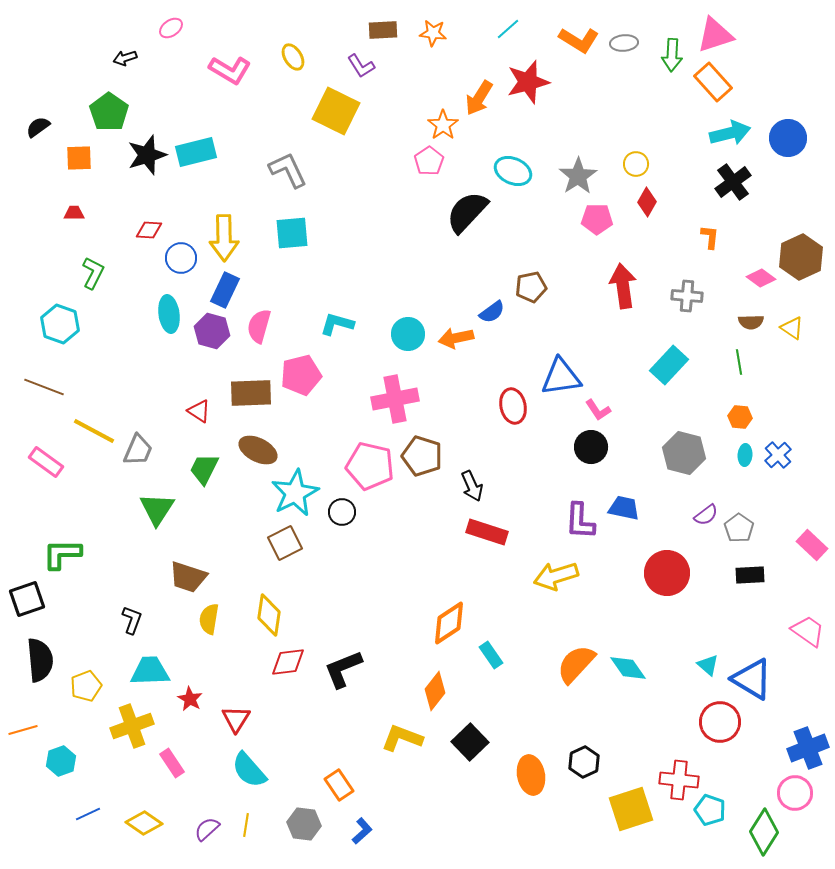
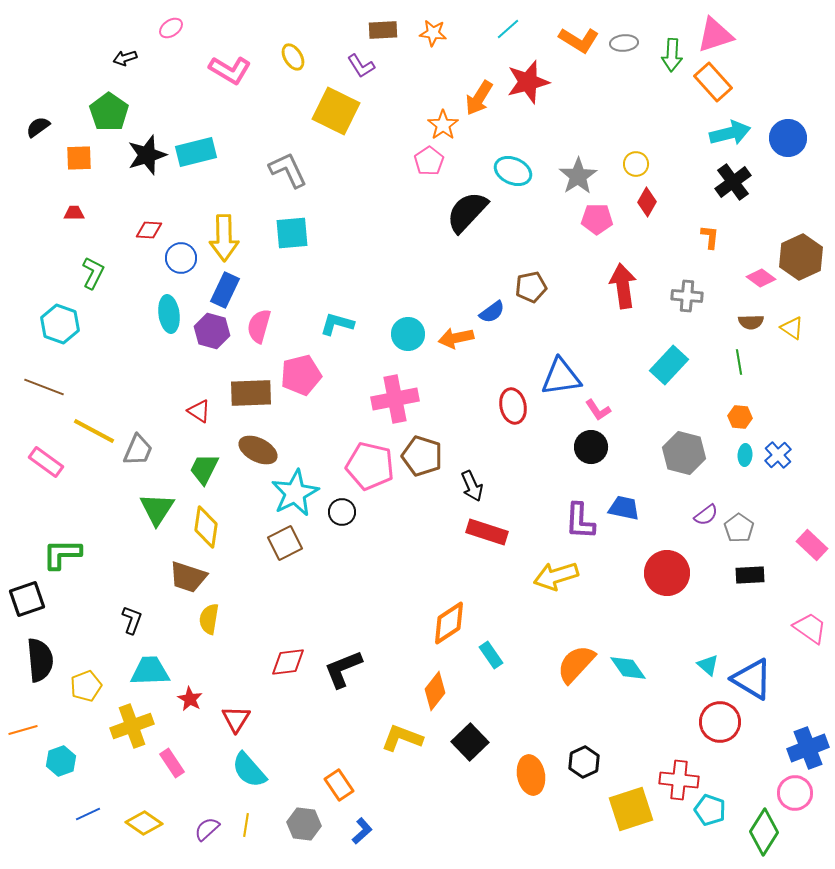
yellow diamond at (269, 615): moved 63 px left, 88 px up
pink trapezoid at (808, 631): moved 2 px right, 3 px up
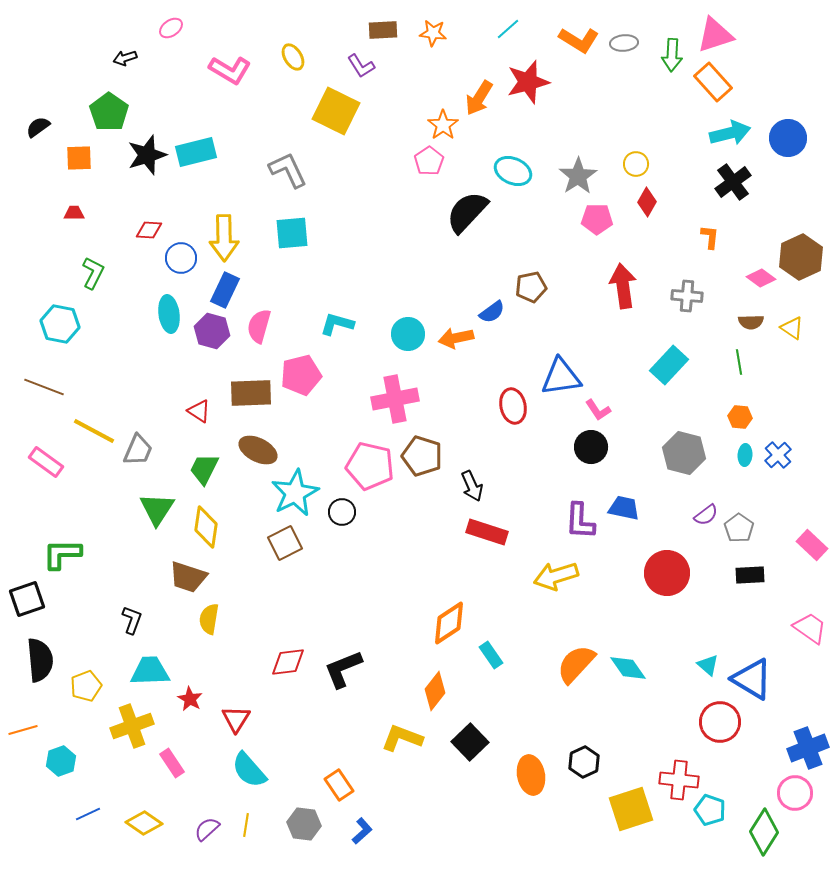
cyan hexagon at (60, 324): rotated 9 degrees counterclockwise
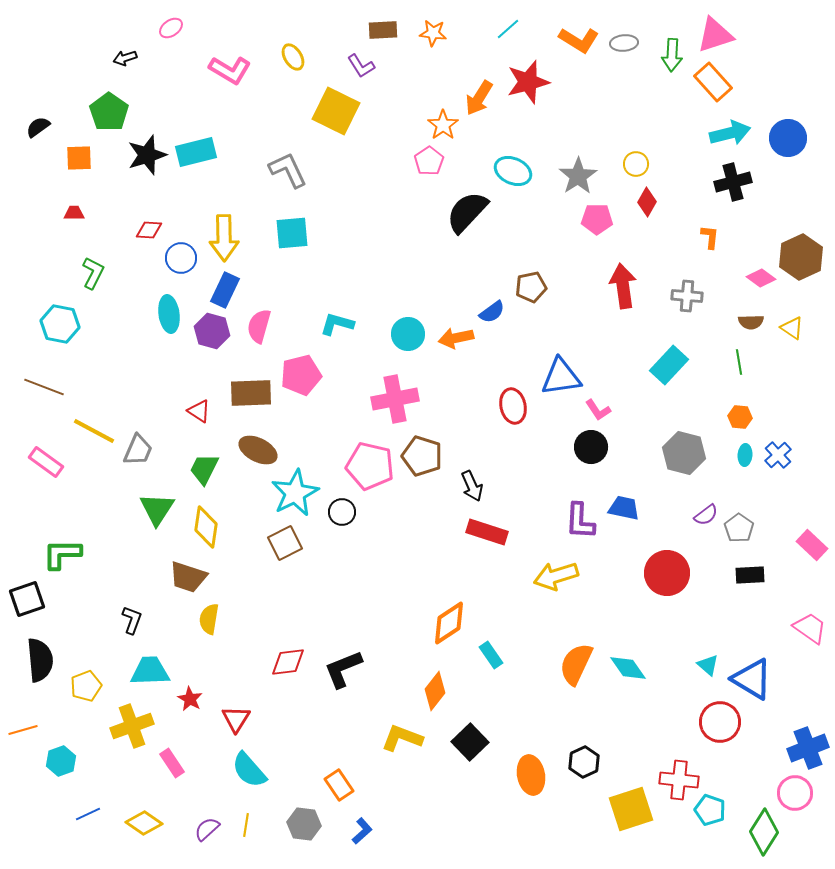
black cross at (733, 182): rotated 21 degrees clockwise
orange semicircle at (576, 664): rotated 18 degrees counterclockwise
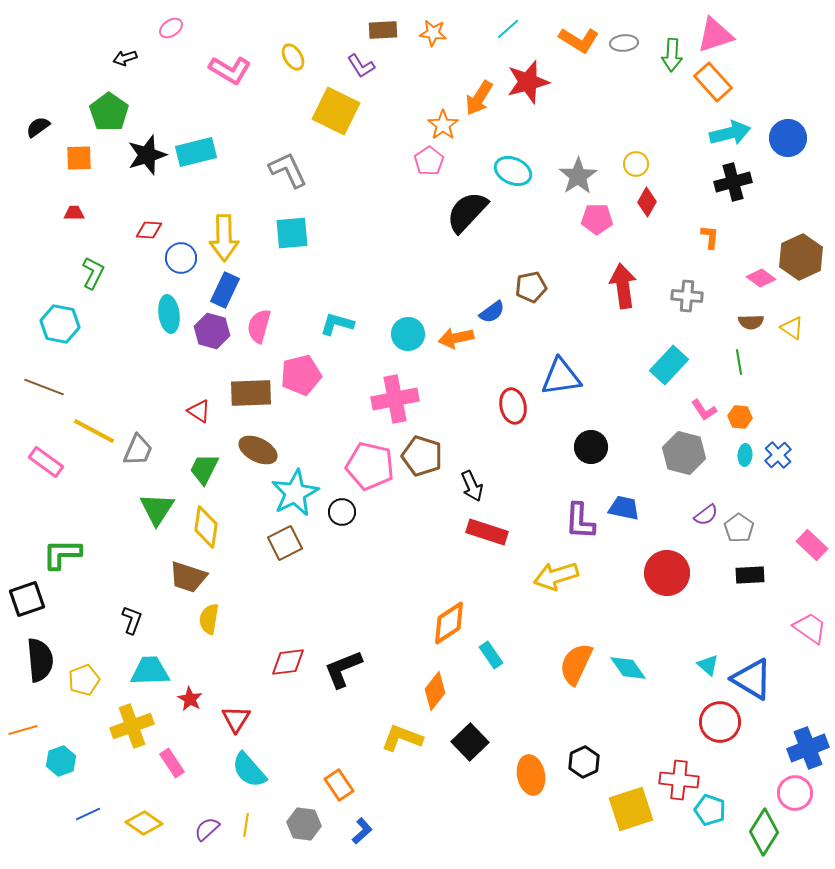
pink L-shape at (598, 410): moved 106 px right
yellow pentagon at (86, 686): moved 2 px left, 6 px up
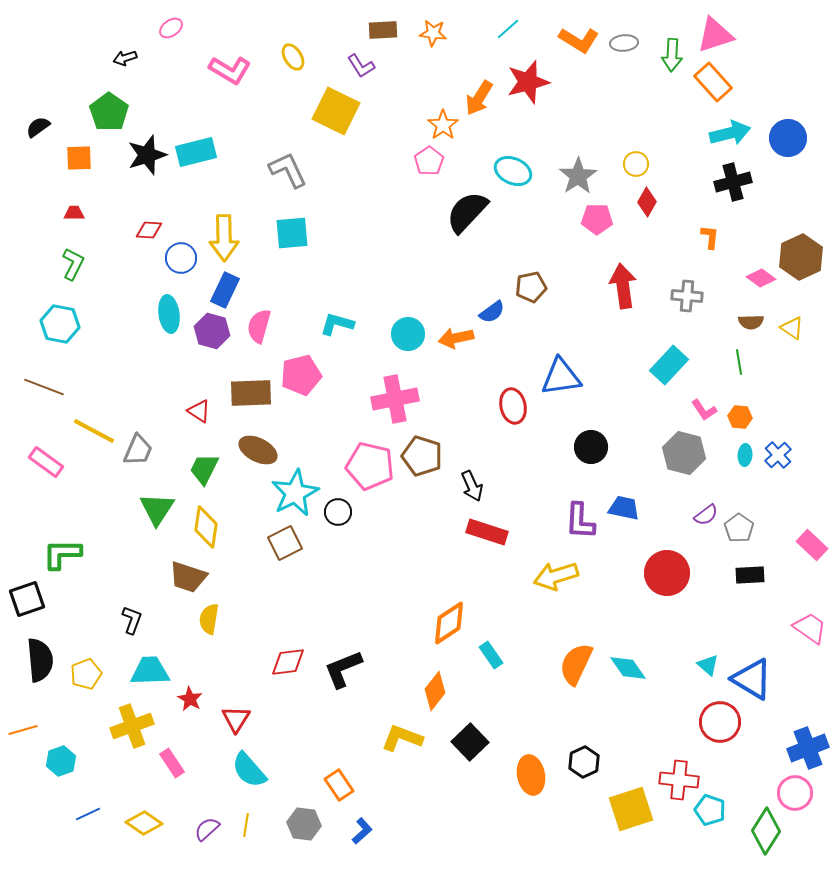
green L-shape at (93, 273): moved 20 px left, 9 px up
black circle at (342, 512): moved 4 px left
yellow pentagon at (84, 680): moved 2 px right, 6 px up
green diamond at (764, 832): moved 2 px right, 1 px up
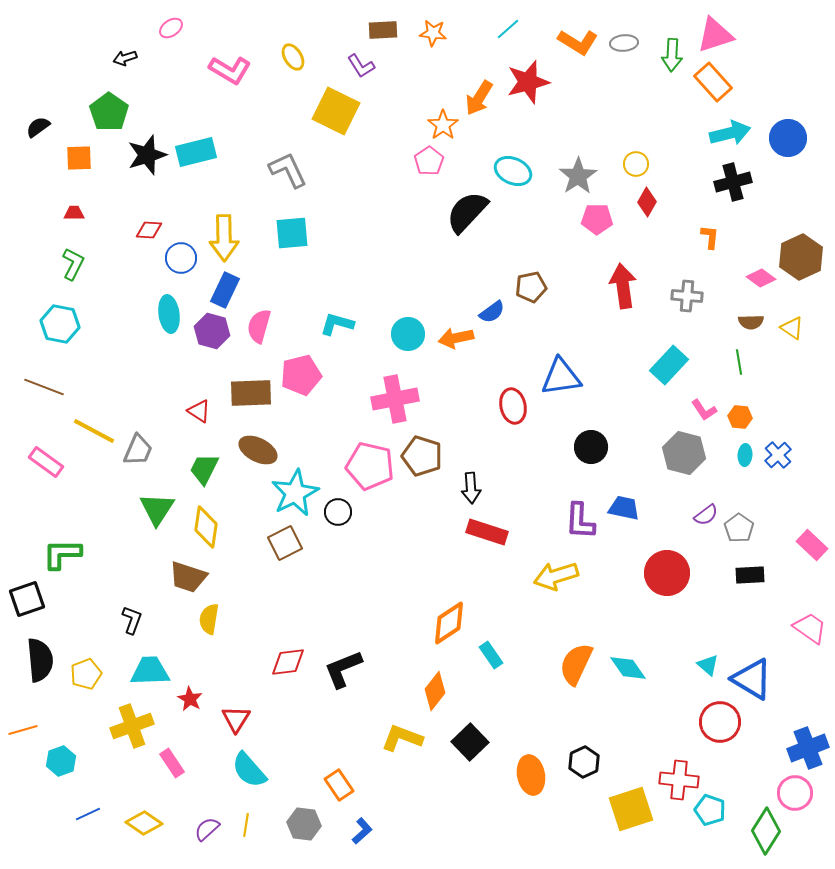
orange L-shape at (579, 40): moved 1 px left, 2 px down
black arrow at (472, 486): moved 1 px left, 2 px down; rotated 20 degrees clockwise
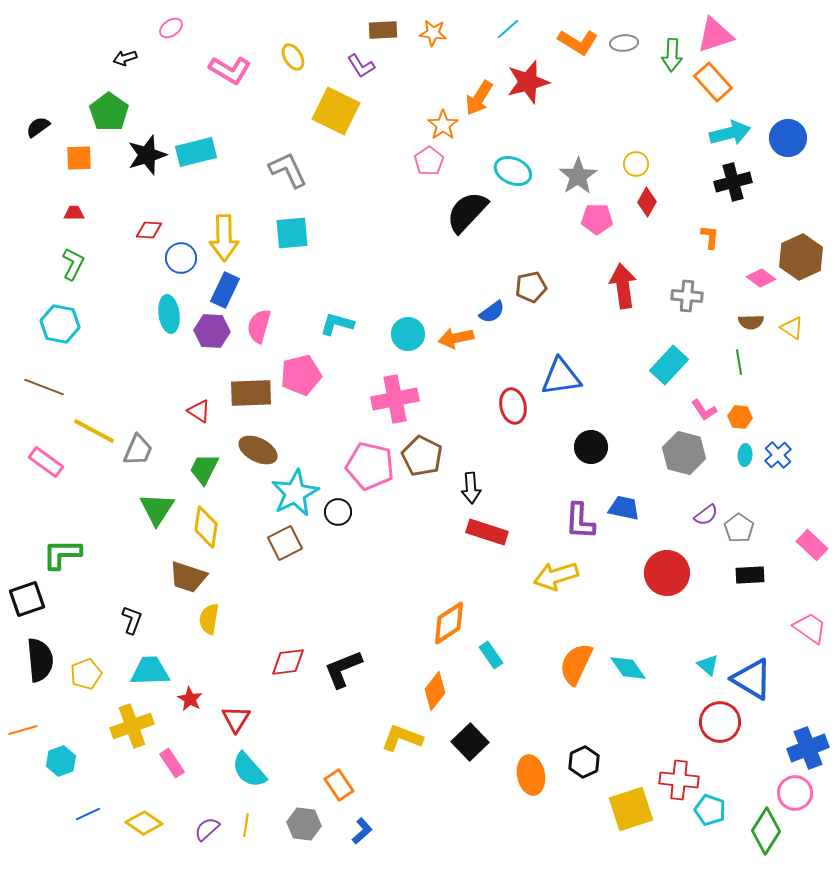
purple hexagon at (212, 331): rotated 12 degrees counterclockwise
brown pentagon at (422, 456): rotated 9 degrees clockwise
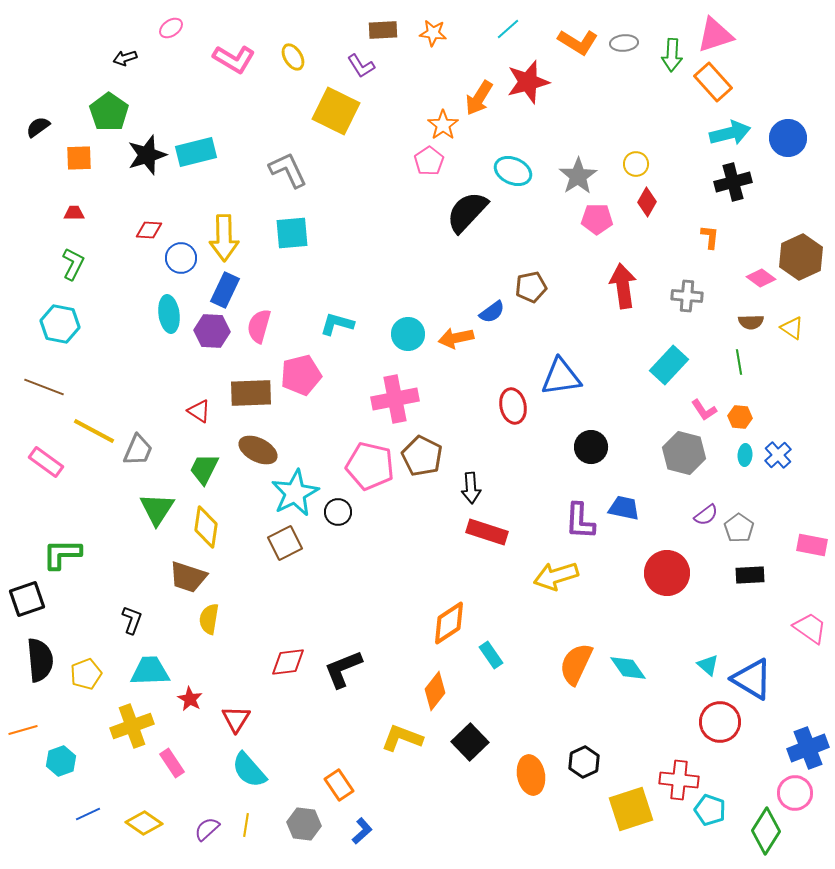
pink L-shape at (230, 70): moved 4 px right, 11 px up
pink rectangle at (812, 545): rotated 32 degrees counterclockwise
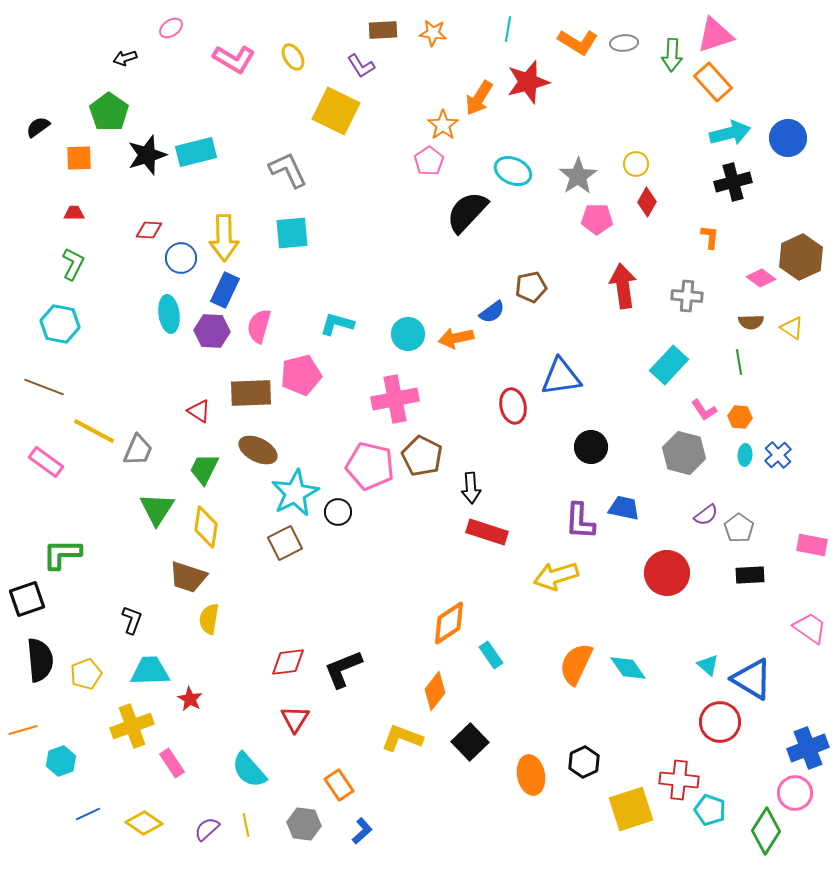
cyan line at (508, 29): rotated 40 degrees counterclockwise
red triangle at (236, 719): moved 59 px right
yellow line at (246, 825): rotated 20 degrees counterclockwise
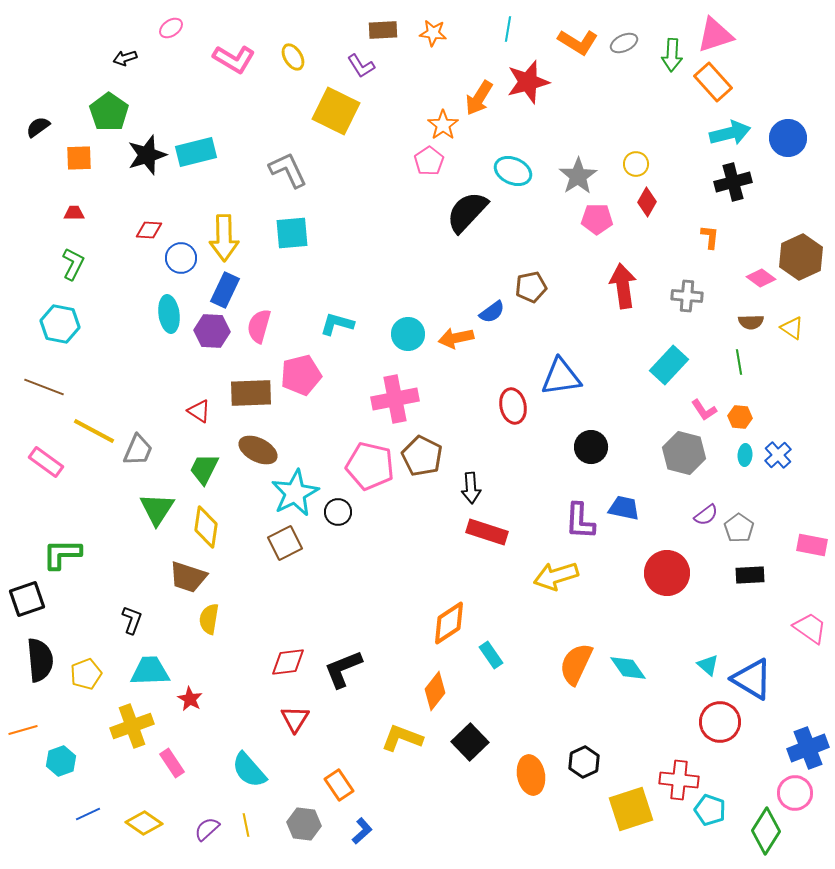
gray ellipse at (624, 43): rotated 20 degrees counterclockwise
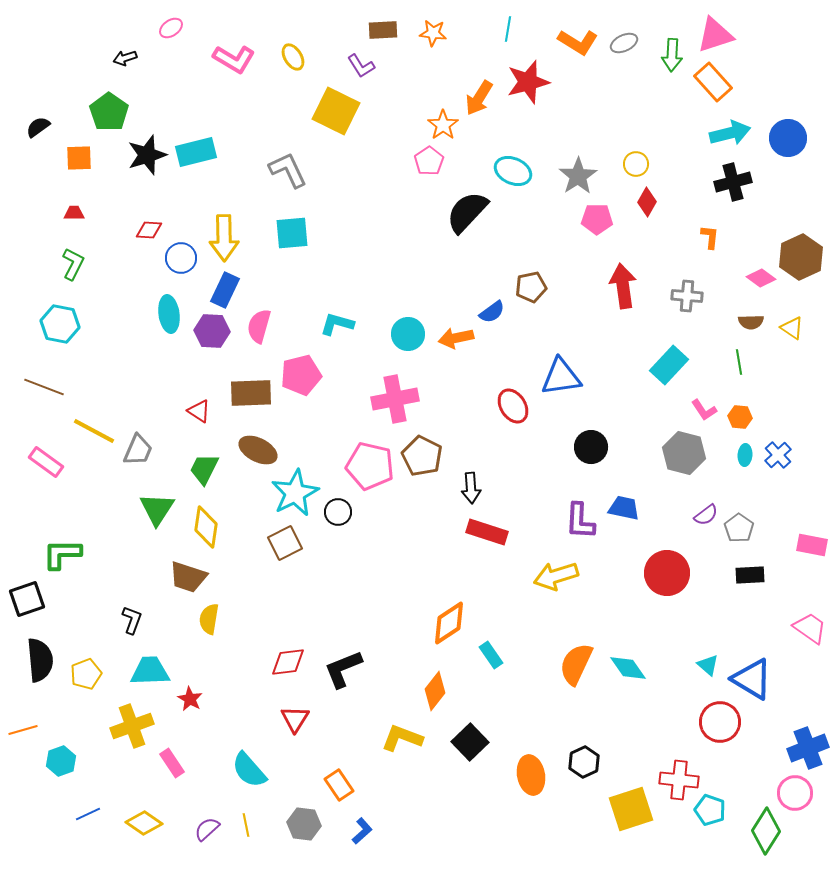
red ellipse at (513, 406): rotated 20 degrees counterclockwise
